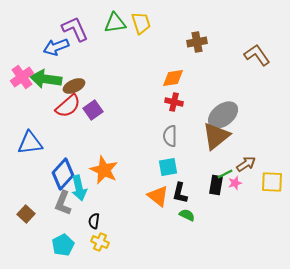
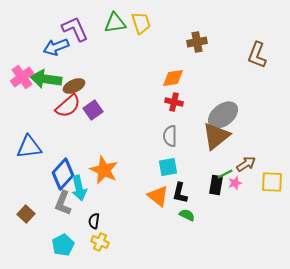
brown L-shape: rotated 124 degrees counterclockwise
blue triangle: moved 1 px left, 4 px down
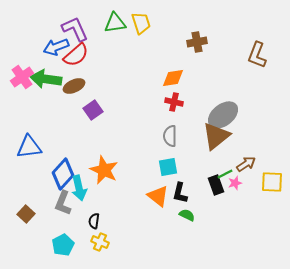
red semicircle: moved 8 px right, 51 px up
black rectangle: rotated 30 degrees counterclockwise
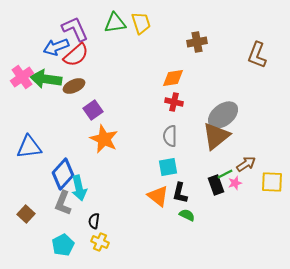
orange star: moved 31 px up
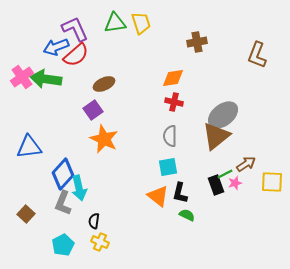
brown ellipse: moved 30 px right, 2 px up
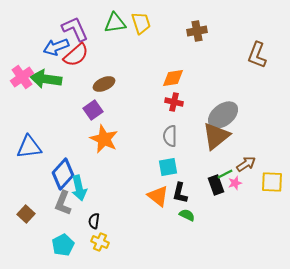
brown cross: moved 11 px up
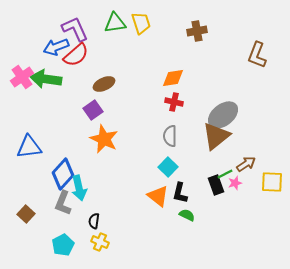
cyan square: rotated 36 degrees counterclockwise
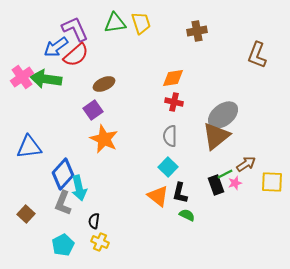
blue arrow: rotated 15 degrees counterclockwise
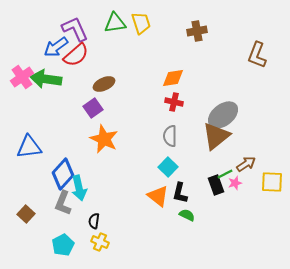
purple square: moved 2 px up
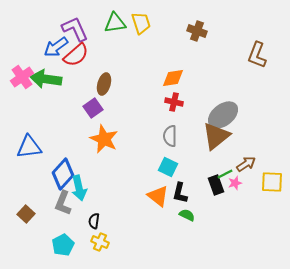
brown cross: rotated 30 degrees clockwise
brown ellipse: rotated 50 degrees counterclockwise
cyan square: rotated 18 degrees counterclockwise
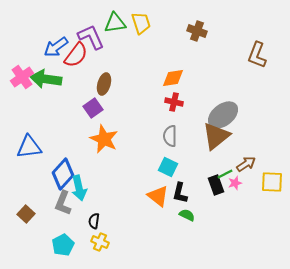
purple L-shape: moved 16 px right, 8 px down
red semicircle: rotated 12 degrees counterclockwise
